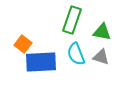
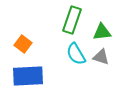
green triangle: rotated 18 degrees counterclockwise
cyan semicircle: rotated 10 degrees counterclockwise
blue rectangle: moved 13 px left, 14 px down
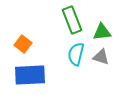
green rectangle: rotated 40 degrees counterclockwise
cyan semicircle: rotated 45 degrees clockwise
blue rectangle: moved 2 px right, 1 px up
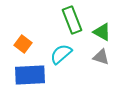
green triangle: rotated 36 degrees clockwise
cyan semicircle: moved 15 px left; rotated 35 degrees clockwise
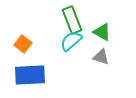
cyan semicircle: moved 10 px right, 13 px up
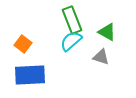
green triangle: moved 5 px right
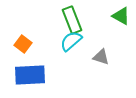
green triangle: moved 14 px right, 16 px up
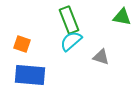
green triangle: moved 1 px right, 1 px down; rotated 18 degrees counterclockwise
green rectangle: moved 3 px left
orange square: moved 1 px left; rotated 18 degrees counterclockwise
blue rectangle: rotated 8 degrees clockwise
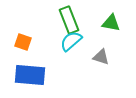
green triangle: moved 11 px left, 6 px down
orange square: moved 1 px right, 2 px up
